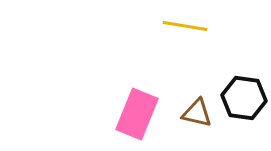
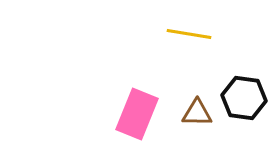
yellow line: moved 4 px right, 8 px down
brown triangle: rotated 12 degrees counterclockwise
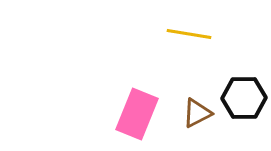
black hexagon: rotated 9 degrees counterclockwise
brown triangle: rotated 28 degrees counterclockwise
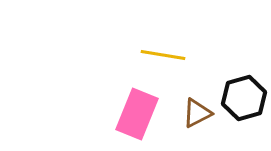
yellow line: moved 26 px left, 21 px down
black hexagon: rotated 15 degrees counterclockwise
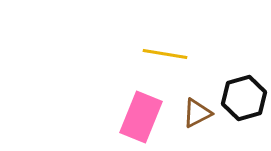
yellow line: moved 2 px right, 1 px up
pink rectangle: moved 4 px right, 3 px down
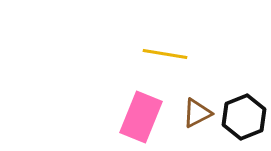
black hexagon: moved 19 px down; rotated 6 degrees counterclockwise
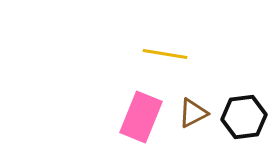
brown triangle: moved 4 px left
black hexagon: rotated 15 degrees clockwise
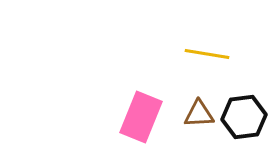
yellow line: moved 42 px right
brown triangle: moved 6 px right, 1 px down; rotated 24 degrees clockwise
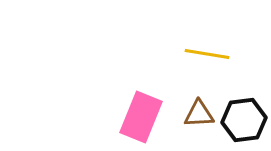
black hexagon: moved 3 px down
